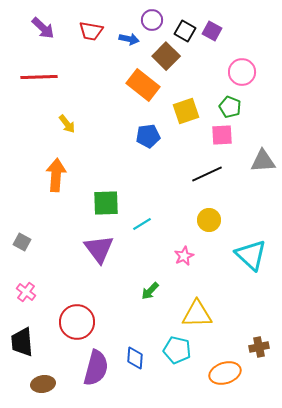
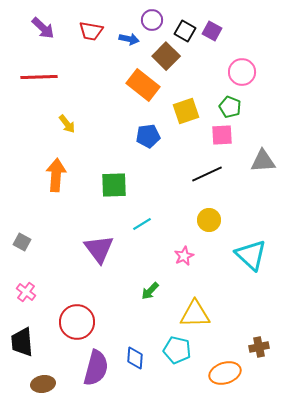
green square: moved 8 px right, 18 px up
yellow triangle: moved 2 px left
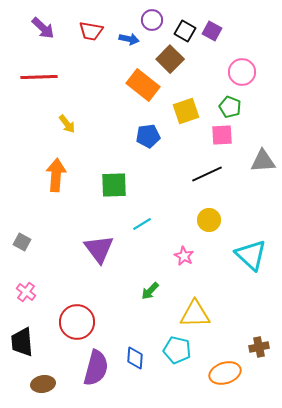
brown square: moved 4 px right, 3 px down
pink star: rotated 18 degrees counterclockwise
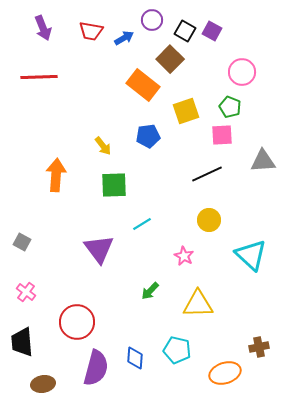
purple arrow: rotated 25 degrees clockwise
blue arrow: moved 5 px left, 1 px up; rotated 42 degrees counterclockwise
yellow arrow: moved 36 px right, 22 px down
yellow triangle: moved 3 px right, 10 px up
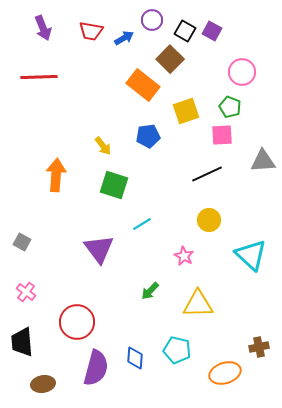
green square: rotated 20 degrees clockwise
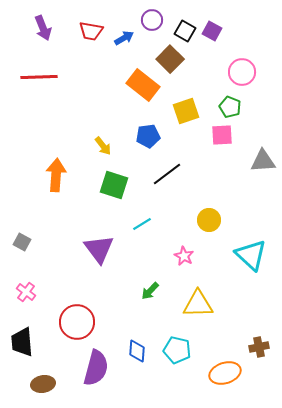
black line: moved 40 px left; rotated 12 degrees counterclockwise
blue diamond: moved 2 px right, 7 px up
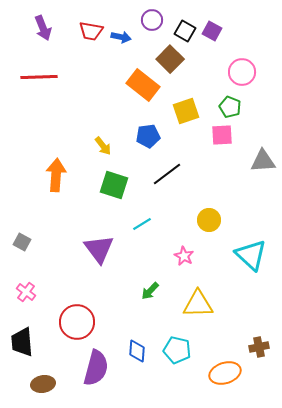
blue arrow: moved 3 px left, 1 px up; rotated 42 degrees clockwise
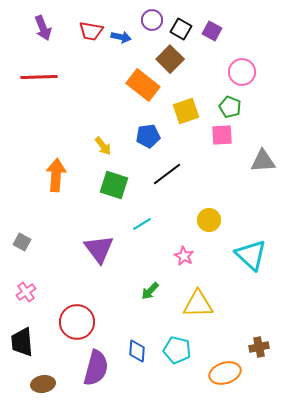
black square: moved 4 px left, 2 px up
pink cross: rotated 18 degrees clockwise
